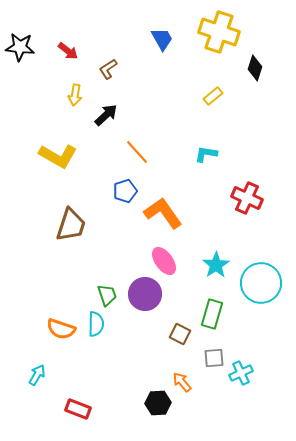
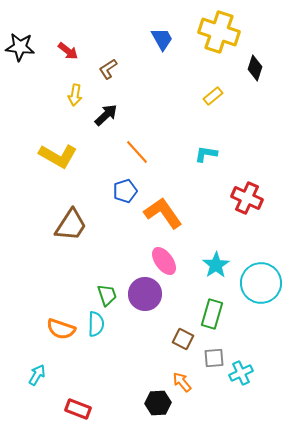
brown trapezoid: rotated 15 degrees clockwise
brown square: moved 3 px right, 5 px down
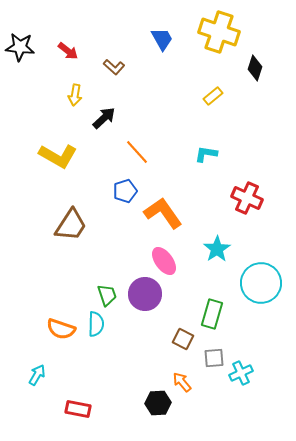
brown L-shape: moved 6 px right, 2 px up; rotated 105 degrees counterclockwise
black arrow: moved 2 px left, 3 px down
cyan star: moved 1 px right, 16 px up
red rectangle: rotated 10 degrees counterclockwise
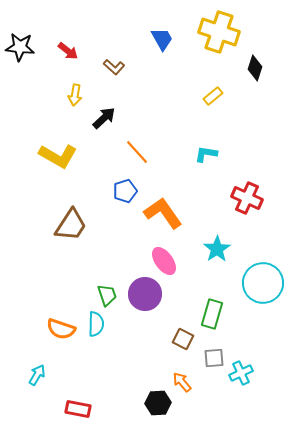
cyan circle: moved 2 px right
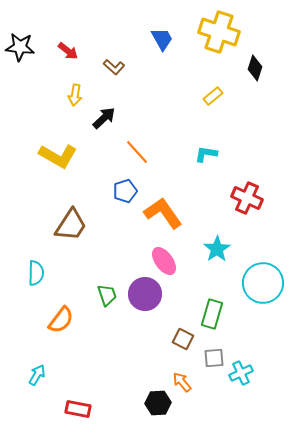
cyan semicircle: moved 60 px left, 51 px up
orange semicircle: moved 9 px up; rotated 72 degrees counterclockwise
